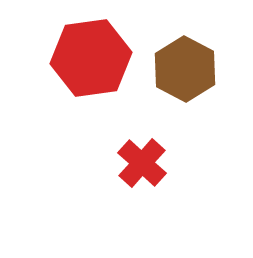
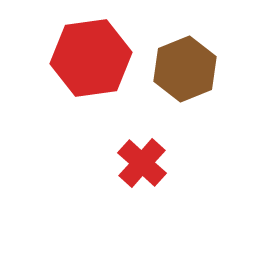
brown hexagon: rotated 10 degrees clockwise
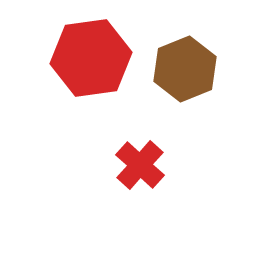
red cross: moved 2 px left, 2 px down
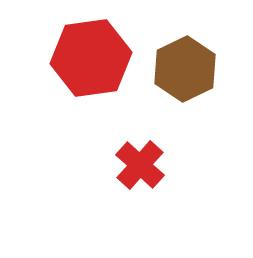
brown hexagon: rotated 4 degrees counterclockwise
